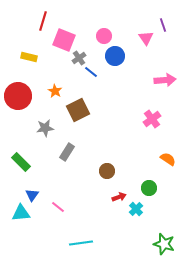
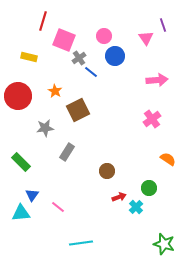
pink arrow: moved 8 px left
cyan cross: moved 2 px up
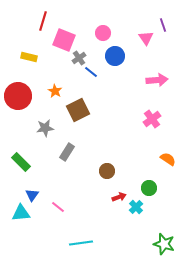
pink circle: moved 1 px left, 3 px up
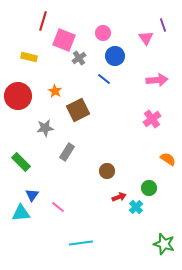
blue line: moved 13 px right, 7 px down
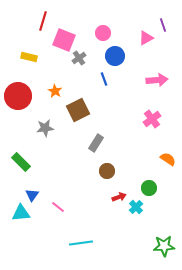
pink triangle: rotated 35 degrees clockwise
blue line: rotated 32 degrees clockwise
gray rectangle: moved 29 px right, 9 px up
green star: moved 2 px down; rotated 20 degrees counterclockwise
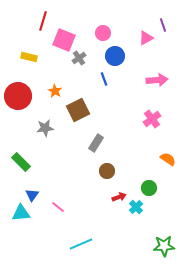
cyan line: moved 1 px down; rotated 15 degrees counterclockwise
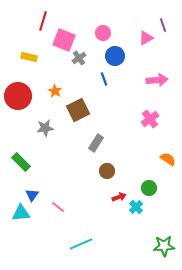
pink cross: moved 2 px left
